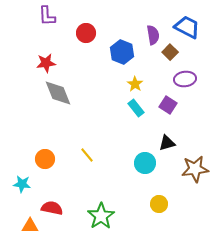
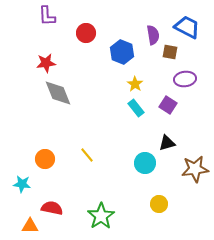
brown square: rotated 35 degrees counterclockwise
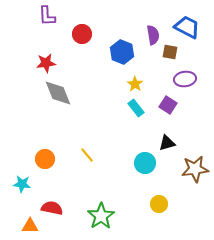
red circle: moved 4 px left, 1 px down
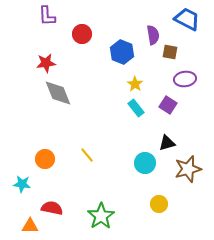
blue trapezoid: moved 8 px up
brown star: moved 7 px left; rotated 8 degrees counterclockwise
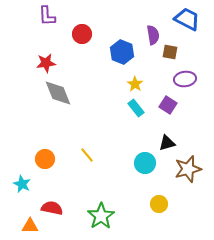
cyan star: rotated 18 degrees clockwise
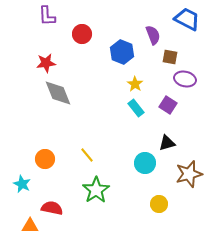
purple semicircle: rotated 12 degrees counterclockwise
brown square: moved 5 px down
purple ellipse: rotated 20 degrees clockwise
brown star: moved 1 px right, 5 px down
green star: moved 5 px left, 26 px up
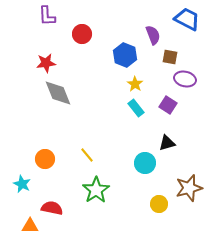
blue hexagon: moved 3 px right, 3 px down
brown star: moved 14 px down
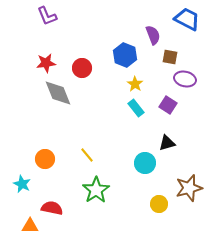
purple L-shape: rotated 20 degrees counterclockwise
red circle: moved 34 px down
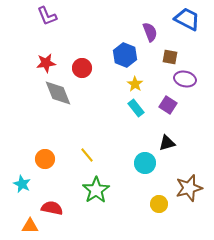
purple semicircle: moved 3 px left, 3 px up
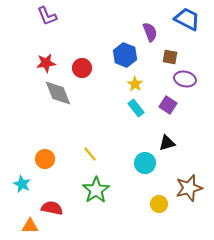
yellow line: moved 3 px right, 1 px up
